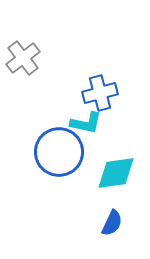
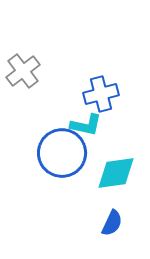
gray cross: moved 13 px down
blue cross: moved 1 px right, 1 px down
cyan L-shape: moved 2 px down
blue circle: moved 3 px right, 1 px down
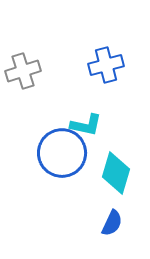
gray cross: rotated 20 degrees clockwise
blue cross: moved 5 px right, 29 px up
cyan diamond: rotated 66 degrees counterclockwise
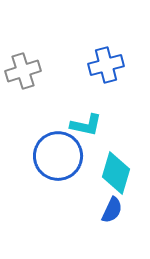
blue circle: moved 4 px left, 3 px down
blue semicircle: moved 13 px up
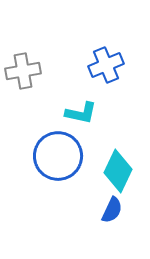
blue cross: rotated 8 degrees counterclockwise
gray cross: rotated 8 degrees clockwise
cyan L-shape: moved 5 px left, 12 px up
cyan diamond: moved 2 px right, 2 px up; rotated 9 degrees clockwise
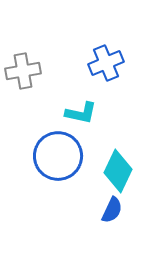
blue cross: moved 2 px up
